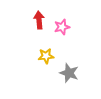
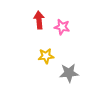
pink star: rotated 28 degrees clockwise
gray star: rotated 24 degrees counterclockwise
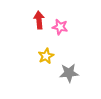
pink star: moved 2 px left
yellow star: rotated 21 degrees counterclockwise
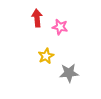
red arrow: moved 2 px left, 2 px up
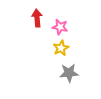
yellow star: moved 15 px right, 8 px up
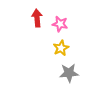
pink star: moved 3 px up
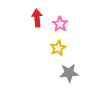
pink star: rotated 21 degrees clockwise
yellow star: moved 3 px left
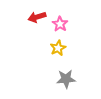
red arrow: moved 1 px up; rotated 102 degrees counterclockwise
gray star: moved 3 px left, 6 px down
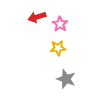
yellow star: rotated 21 degrees clockwise
gray star: rotated 24 degrees clockwise
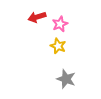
pink star: rotated 14 degrees clockwise
yellow star: moved 2 px up; rotated 28 degrees clockwise
